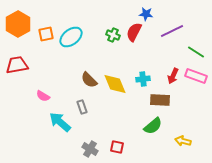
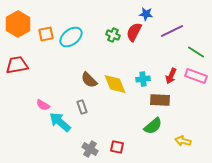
red arrow: moved 2 px left
pink semicircle: moved 9 px down
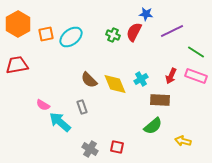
cyan cross: moved 2 px left; rotated 24 degrees counterclockwise
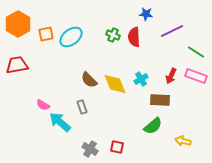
red semicircle: moved 5 px down; rotated 30 degrees counterclockwise
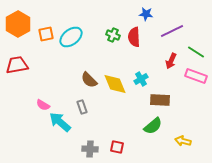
red arrow: moved 15 px up
gray cross: rotated 28 degrees counterclockwise
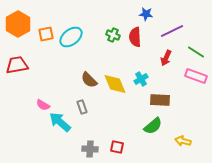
red semicircle: moved 1 px right
red arrow: moved 5 px left, 3 px up
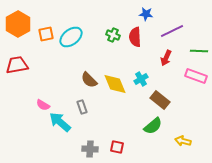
green line: moved 3 px right, 1 px up; rotated 30 degrees counterclockwise
brown rectangle: rotated 36 degrees clockwise
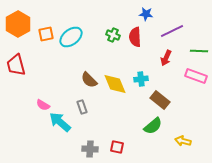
red trapezoid: moved 1 px left; rotated 95 degrees counterclockwise
cyan cross: rotated 24 degrees clockwise
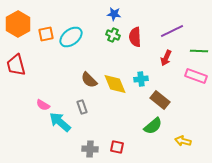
blue star: moved 32 px left
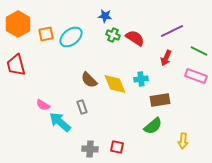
blue star: moved 9 px left, 2 px down
red semicircle: moved 1 px down; rotated 126 degrees clockwise
green line: rotated 24 degrees clockwise
brown rectangle: rotated 48 degrees counterclockwise
yellow arrow: rotated 98 degrees counterclockwise
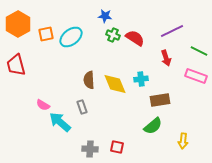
red arrow: rotated 42 degrees counterclockwise
brown semicircle: rotated 42 degrees clockwise
